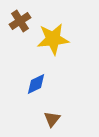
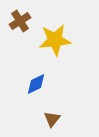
yellow star: moved 2 px right, 1 px down
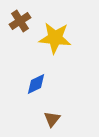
yellow star: moved 2 px up; rotated 12 degrees clockwise
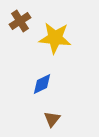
blue diamond: moved 6 px right
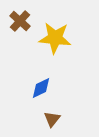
brown cross: rotated 15 degrees counterclockwise
blue diamond: moved 1 px left, 4 px down
